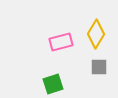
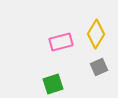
gray square: rotated 24 degrees counterclockwise
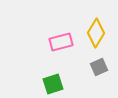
yellow diamond: moved 1 px up
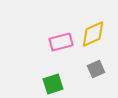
yellow diamond: moved 3 px left, 1 px down; rotated 36 degrees clockwise
gray square: moved 3 px left, 2 px down
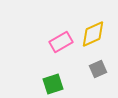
pink rectangle: rotated 15 degrees counterclockwise
gray square: moved 2 px right
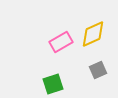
gray square: moved 1 px down
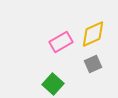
gray square: moved 5 px left, 6 px up
green square: rotated 30 degrees counterclockwise
